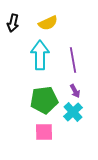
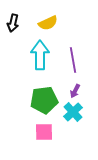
purple arrow: rotated 56 degrees clockwise
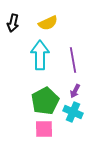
green pentagon: moved 1 px right, 1 px down; rotated 20 degrees counterclockwise
cyan cross: rotated 24 degrees counterclockwise
pink square: moved 3 px up
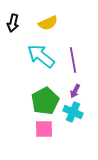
cyan arrow: moved 1 px right, 1 px down; rotated 52 degrees counterclockwise
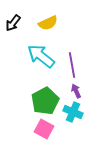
black arrow: rotated 24 degrees clockwise
purple line: moved 1 px left, 5 px down
purple arrow: moved 1 px right; rotated 128 degrees clockwise
pink square: rotated 30 degrees clockwise
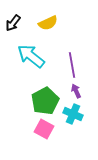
cyan arrow: moved 10 px left
cyan cross: moved 2 px down
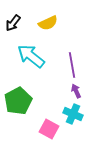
green pentagon: moved 27 px left
pink square: moved 5 px right
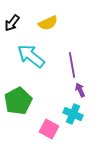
black arrow: moved 1 px left
purple arrow: moved 4 px right, 1 px up
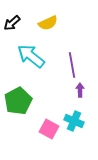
black arrow: rotated 12 degrees clockwise
purple arrow: rotated 24 degrees clockwise
cyan cross: moved 1 px right, 7 px down
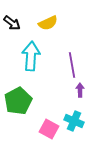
black arrow: rotated 102 degrees counterclockwise
cyan arrow: rotated 56 degrees clockwise
